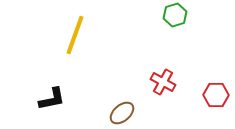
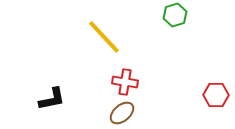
yellow line: moved 29 px right, 2 px down; rotated 63 degrees counterclockwise
red cross: moved 38 px left; rotated 20 degrees counterclockwise
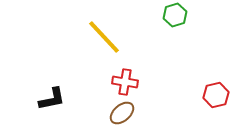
red hexagon: rotated 15 degrees counterclockwise
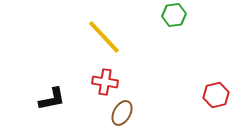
green hexagon: moved 1 px left; rotated 10 degrees clockwise
red cross: moved 20 px left
brown ellipse: rotated 20 degrees counterclockwise
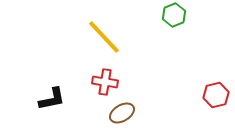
green hexagon: rotated 15 degrees counterclockwise
brown ellipse: rotated 30 degrees clockwise
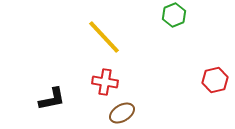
red hexagon: moved 1 px left, 15 px up
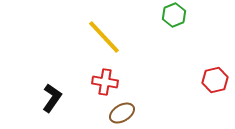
black L-shape: moved 1 px up; rotated 44 degrees counterclockwise
